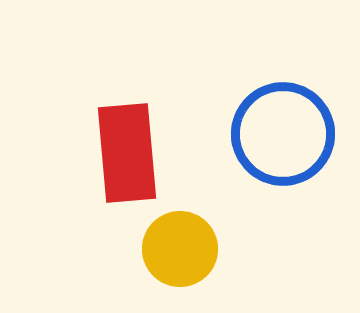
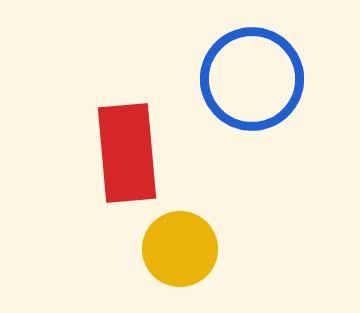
blue circle: moved 31 px left, 55 px up
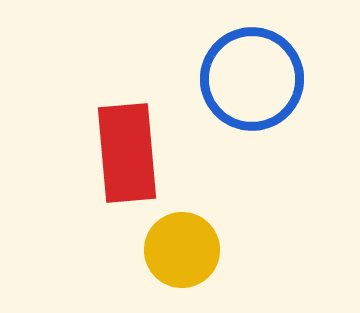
yellow circle: moved 2 px right, 1 px down
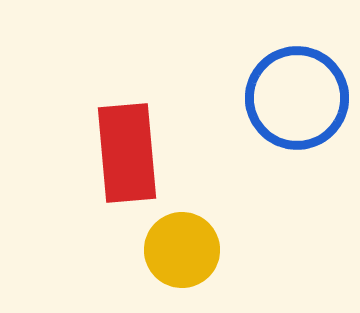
blue circle: moved 45 px right, 19 px down
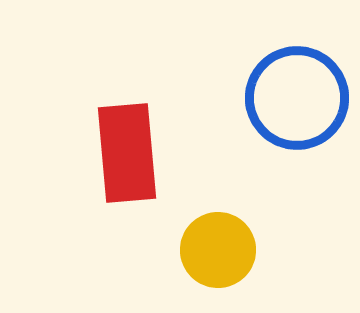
yellow circle: moved 36 px right
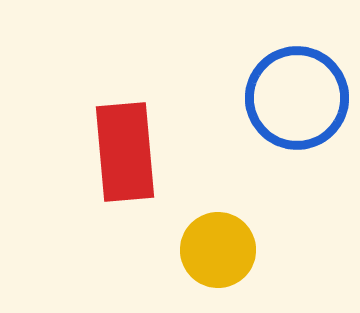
red rectangle: moved 2 px left, 1 px up
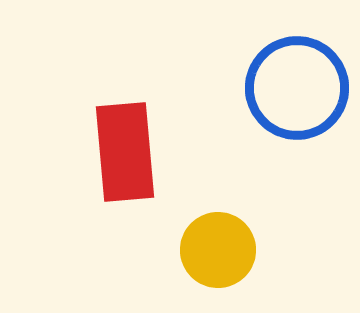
blue circle: moved 10 px up
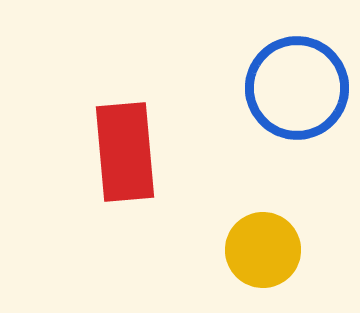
yellow circle: moved 45 px right
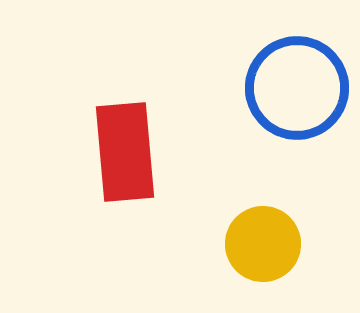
yellow circle: moved 6 px up
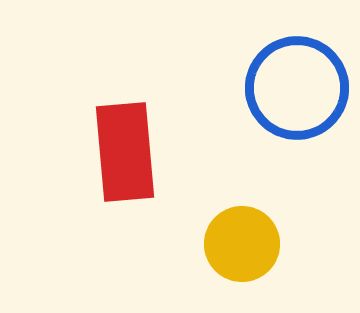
yellow circle: moved 21 px left
